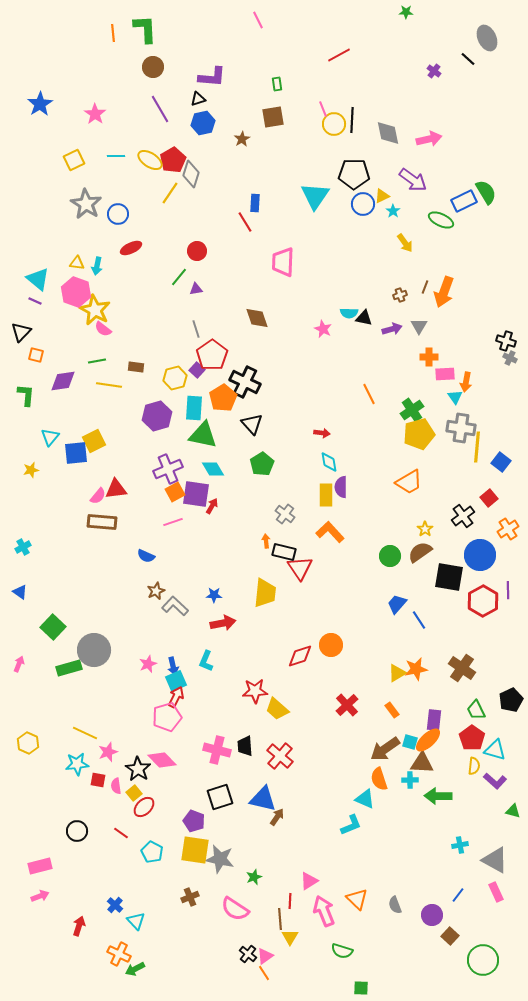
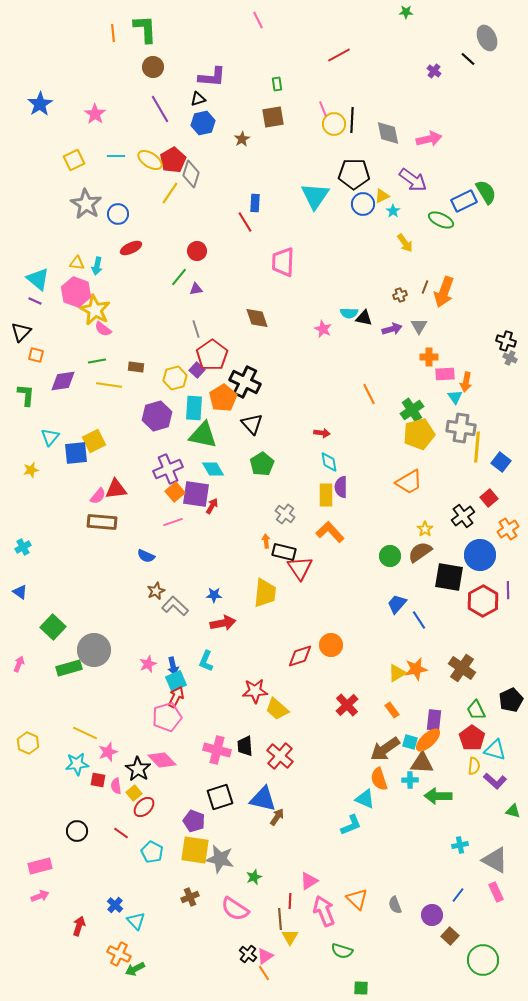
orange square at (175, 492): rotated 12 degrees counterclockwise
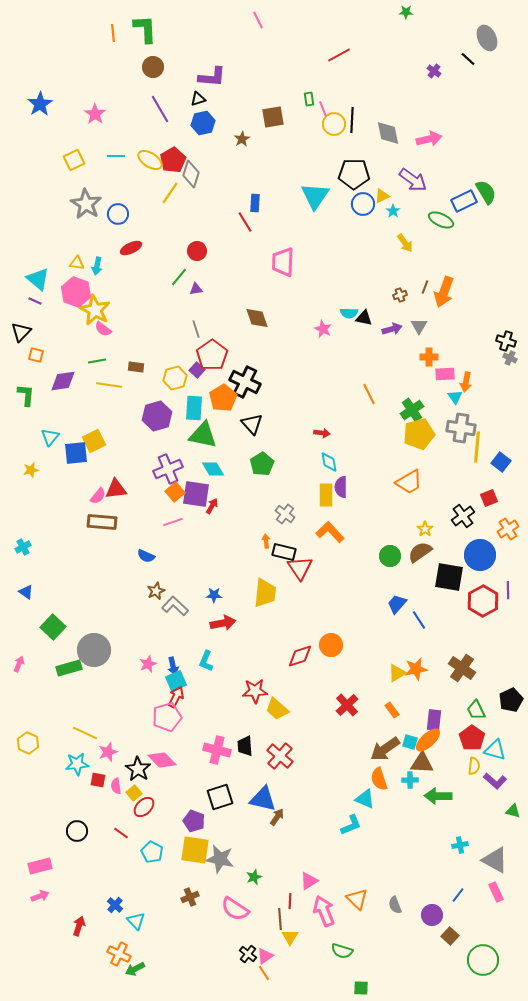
green rectangle at (277, 84): moved 32 px right, 15 px down
red square at (489, 498): rotated 18 degrees clockwise
blue triangle at (20, 592): moved 6 px right
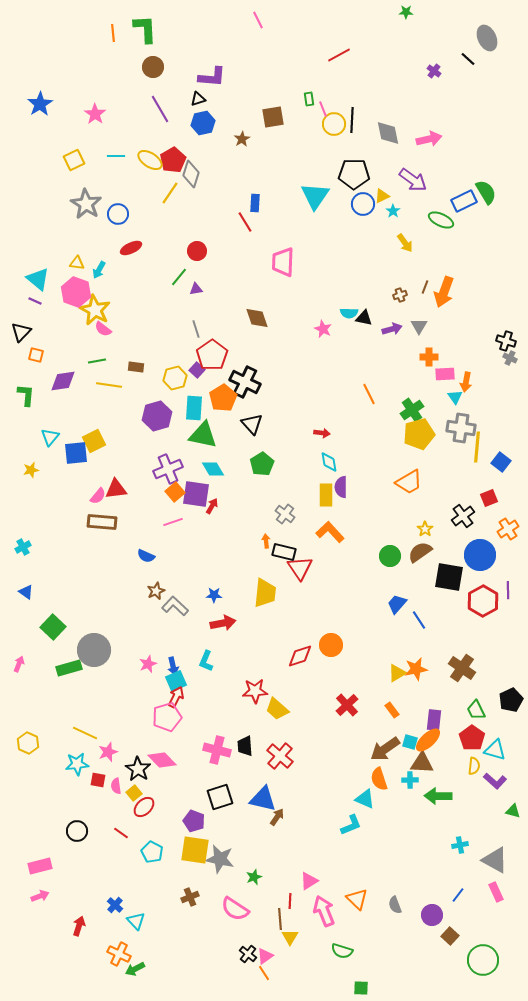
cyan arrow at (97, 266): moved 2 px right, 4 px down; rotated 18 degrees clockwise
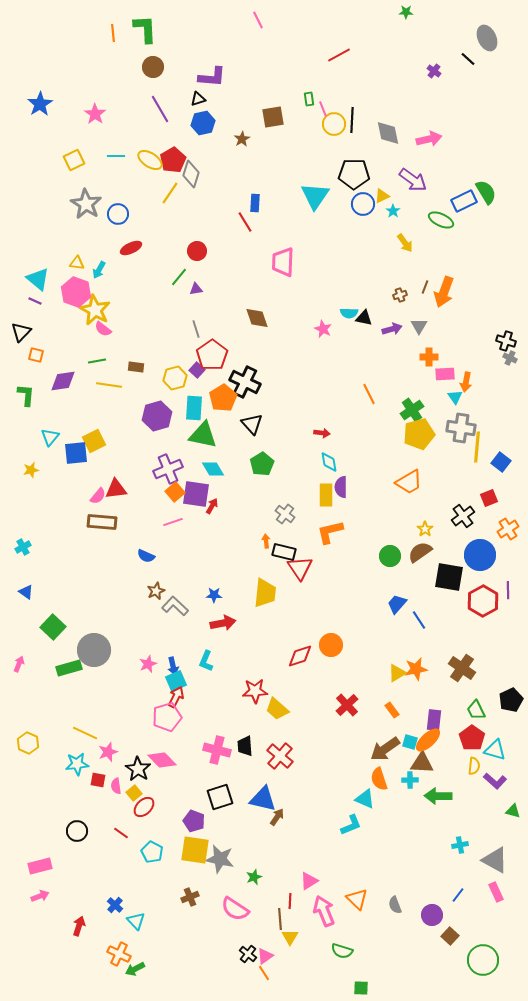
orange L-shape at (330, 532): rotated 60 degrees counterclockwise
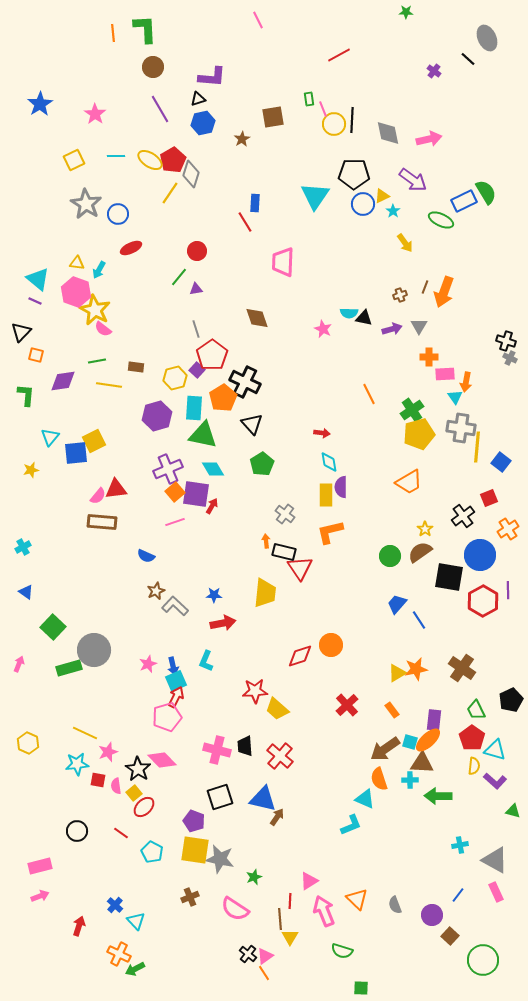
pink line at (173, 522): moved 2 px right
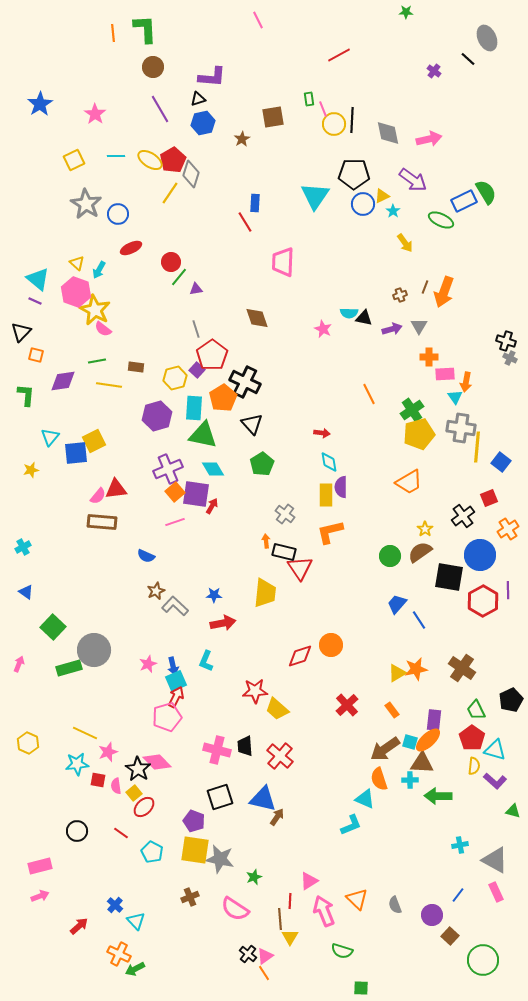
red circle at (197, 251): moved 26 px left, 11 px down
yellow triangle at (77, 263): rotated 35 degrees clockwise
pink diamond at (162, 760): moved 5 px left, 2 px down
red arrow at (79, 926): rotated 30 degrees clockwise
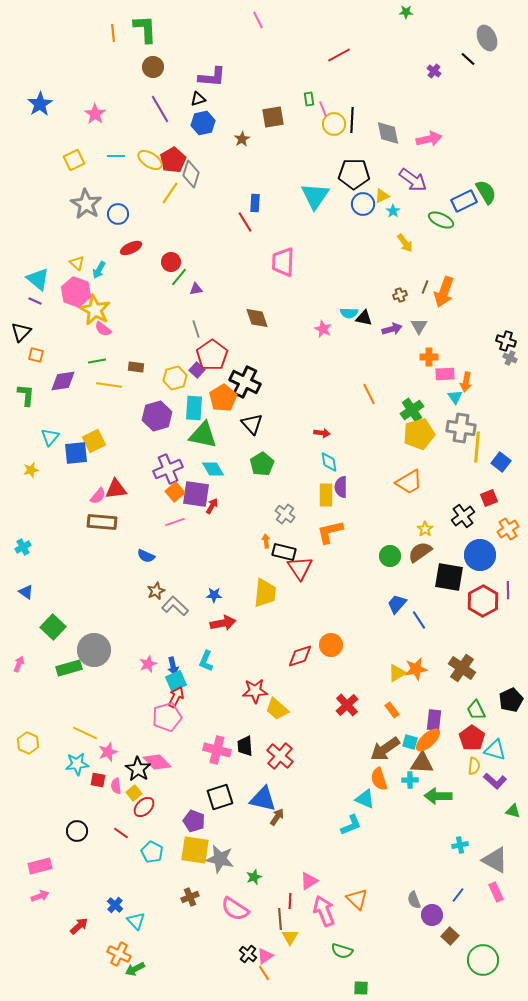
gray semicircle at (395, 905): moved 19 px right, 5 px up
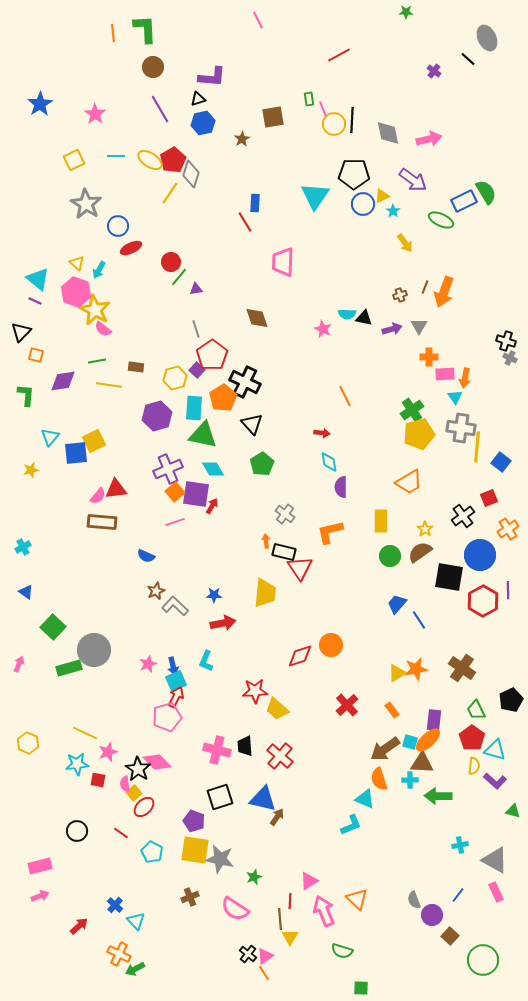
blue circle at (118, 214): moved 12 px down
cyan semicircle at (349, 313): moved 2 px left, 1 px down
orange arrow at (466, 382): moved 1 px left, 4 px up
orange line at (369, 394): moved 24 px left, 2 px down
yellow rectangle at (326, 495): moved 55 px right, 26 px down
pink semicircle at (116, 786): moved 9 px right, 2 px up
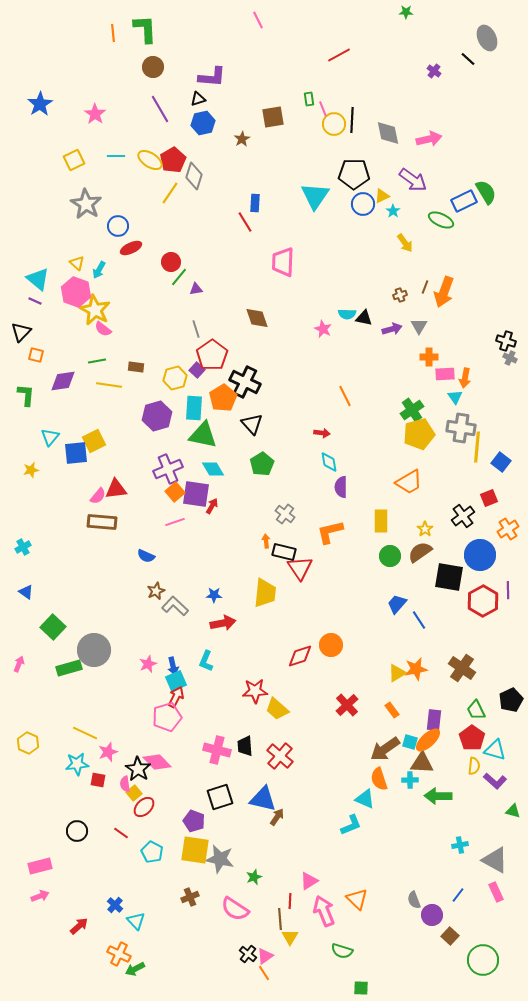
gray diamond at (191, 174): moved 3 px right, 2 px down
